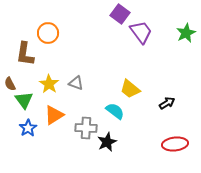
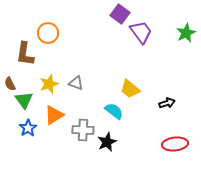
yellow star: rotated 18 degrees clockwise
black arrow: rotated 14 degrees clockwise
cyan semicircle: moved 1 px left
gray cross: moved 3 px left, 2 px down
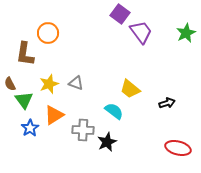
blue star: moved 2 px right
red ellipse: moved 3 px right, 4 px down; rotated 20 degrees clockwise
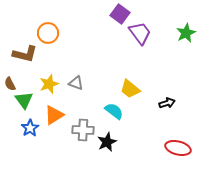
purple trapezoid: moved 1 px left, 1 px down
brown L-shape: rotated 85 degrees counterclockwise
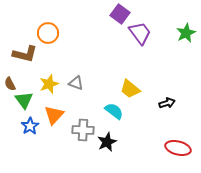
orange triangle: rotated 15 degrees counterclockwise
blue star: moved 2 px up
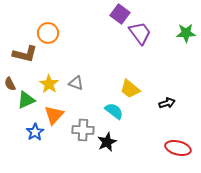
green star: rotated 24 degrees clockwise
yellow star: rotated 18 degrees counterclockwise
green triangle: moved 2 px right; rotated 42 degrees clockwise
blue star: moved 5 px right, 6 px down
